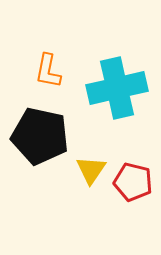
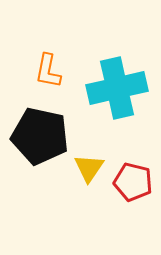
yellow triangle: moved 2 px left, 2 px up
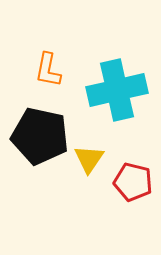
orange L-shape: moved 1 px up
cyan cross: moved 2 px down
yellow triangle: moved 9 px up
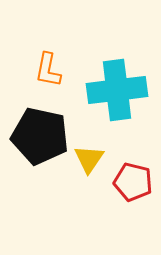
cyan cross: rotated 6 degrees clockwise
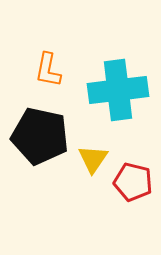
cyan cross: moved 1 px right
yellow triangle: moved 4 px right
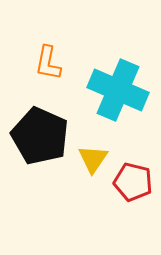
orange L-shape: moved 7 px up
cyan cross: rotated 30 degrees clockwise
black pentagon: rotated 12 degrees clockwise
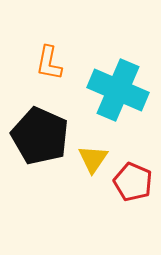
orange L-shape: moved 1 px right
red pentagon: rotated 9 degrees clockwise
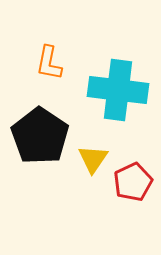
cyan cross: rotated 16 degrees counterclockwise
black pentagon: rotated 10 degrees clockwise
red pentagon: rotated 24 degrees clockwise
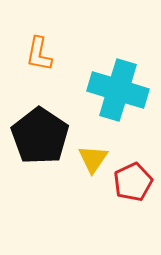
orange L-shape: moved 10 px left, 9 px up
cyan cross: rotated 10 degrees clockwise
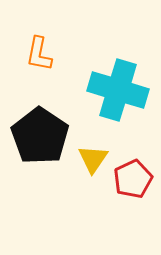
red pentagon: moved 3 px up
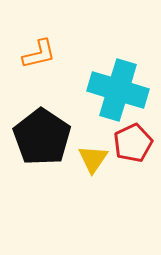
orange L-shape: rotated 114 degrees counterclockwise
black pentagon: moved 2 px right, 1 px down
red pentagon: moved 36 px up
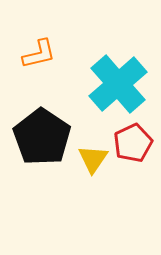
cyan cross: moved 6 px up; rotated 32 degrees clockwise
